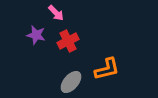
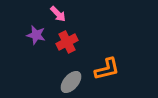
pink arrow: moved 2 px right, 1 px down
red cross: moved 1 px left, 1 px down
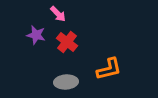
red cross: rotated 25 degrees counterclockwise
orange L-shape: moved 2 px right
gray ellipse: moved 5 px left; rotated 45 degrees clockwise
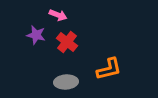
pink arrow: moved 1 px down; rotated 24 degrees counterclockwise
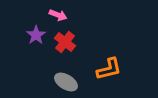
purple star: rotated 24 degrees clockwise
red cross: moved 2 px left
gray ellipse: rotated 35 degrees clockwise
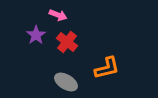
red cross: moved 2 px right
orange L-shape: moved 2 px left, 1 px up
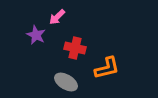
pink arrow: moved 1 px left, 2 px down; rotated 114 degrees clockwise
purple star: rotated 12 degrees counterclockwise
red cross: moved 8 px right, 6 px down; rotated 25 degrees counterclockwise
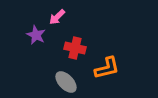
gray ellipse: rotated 15 degrees clockwise
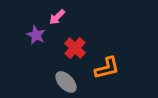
red cross: rotated 30 degrees clockwise
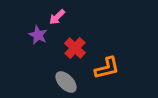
purple star: moved 2 px right
